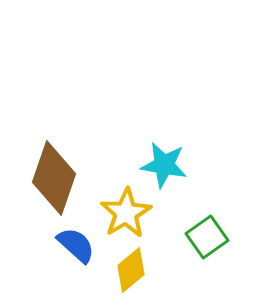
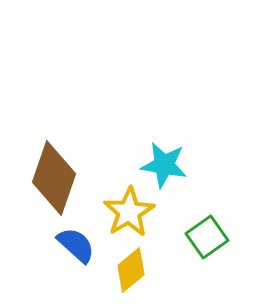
yellow star: moved 3 px right, 1 px up
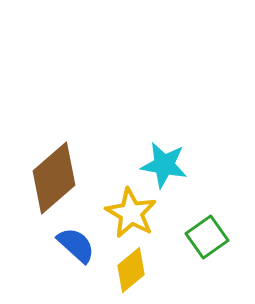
brown diamond: rotated 30 degrees clockwise
yellow star: moved 2 px right, 1 px down; rotated 12 degrees counterclockwise
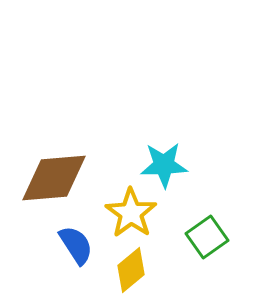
cyan star: rotated 12 degrees counterclockwise
brown diamond: rotated 36 degrees clockwise
yellow star: rotated 6 degrees clockwise
blue semicircle: rotated 15 degrees clockwise
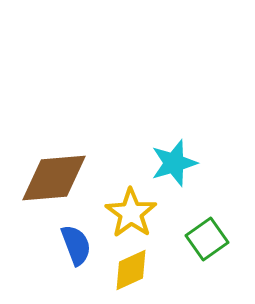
cyan star: moved 10 px right, 2 px up; rotated 15 degrees counterclockwise
green square: moved 2 px down
blue semicircle: rotated 12 degrees clockwise
yellow diamond: rotated 15 degrees clockwise
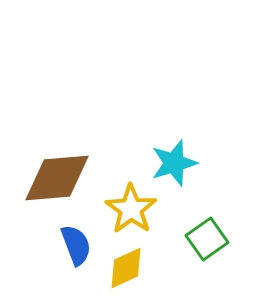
brown diamond: moved 3 px right
yellow star: moved 4 px up
yellow diamond: moved 5 px left, 2 px up
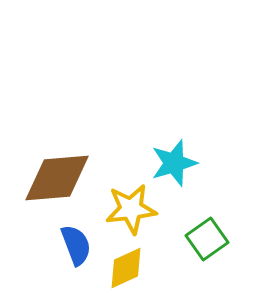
yellow star: rotated 30 degrees clockwise
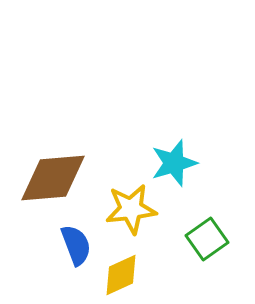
brown diamond: moved 4 px left
yellow diamond: moved 5 px left, 7 px down
